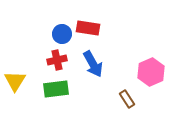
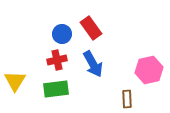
red rectangle: moved 3 px right; rotated 45 degrees clockwise
pink hexagon: moved 2 px left, 2 px up; rotated 12 degrees clockwise
brown rectangle: rotated 30 degrees clockwise
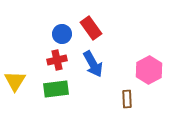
pink hexagon: rotated 16 degrees counterclockwise
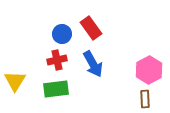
brown rectangle: moved 18 px right
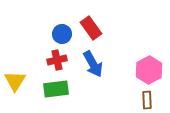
brown rectangle: moved 2 px right, 1 px down
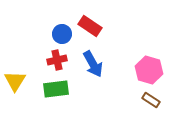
red rectangle: moved 1 px left, 2 px up; rotated 20 degrees counterclockwise
pink hexagon: rotated 16 degrees counterclockwise
brown rectangle: moved 4 px right; rotated 54 degrees counterclockwise
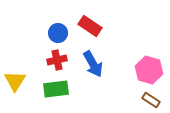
blue circle: moved 4 px left, 1 px up
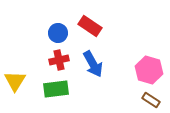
red cross: moved 2 px right
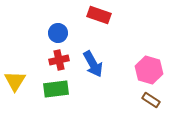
red rectangle: moved 9 px right, 11 px up; rotated 15 degrees counterclockwise
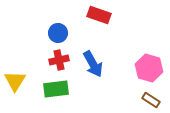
pink hexagon: moved 2 px up
